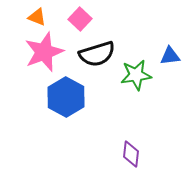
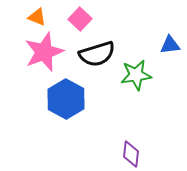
blue triangle: moved 11 px up
blue hexagon: moved 2 px down
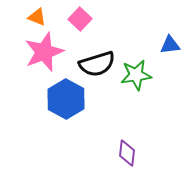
black semicircle: moved 10 px down
purple diamond: moved 4 px left, 1 px up
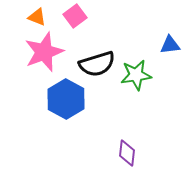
pink square: moved 5 px left, 3 px up; rotated 10 degrees clockwise
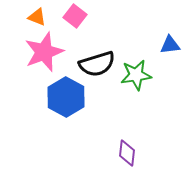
pink square: rotated 15 degrees counterclockwise
blue hexagon: moved 2 px up
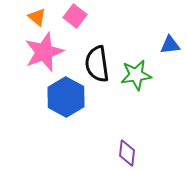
orange triangle: rotated 18 degrees clockwise
black semicircle: rotated 99 degrees clockwise
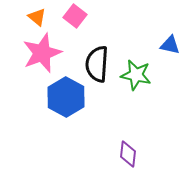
blue triangle: rotated 20 degrees clockwise
pink star: moved 2 px left, 1 px down
black semicircle: rotated 12 degrees clockwise
green star: rotated 20 degrees clockwise
purple diamond: moved 1 px right, 1 px down
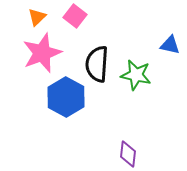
orange triangle: rotated 36 degrees clockwise
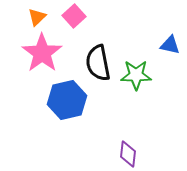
pink square: moved 1 px left; rotated 10 degrees clockwise
pink star: rotated 15 degrees counterclockwise
black semicircle: moved 1 px right, 1 px up; rotated 15 degrees counterclockwise
green star: rotated 12 degrees counterclockwise
blue hexagon: moved 1 px right, 3 px down; rotated 18 degrees clockwise
